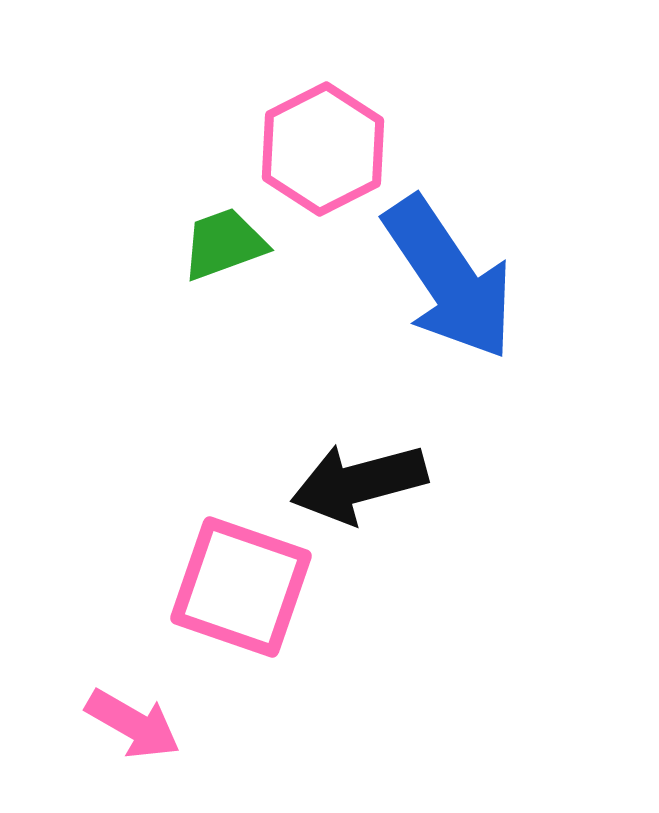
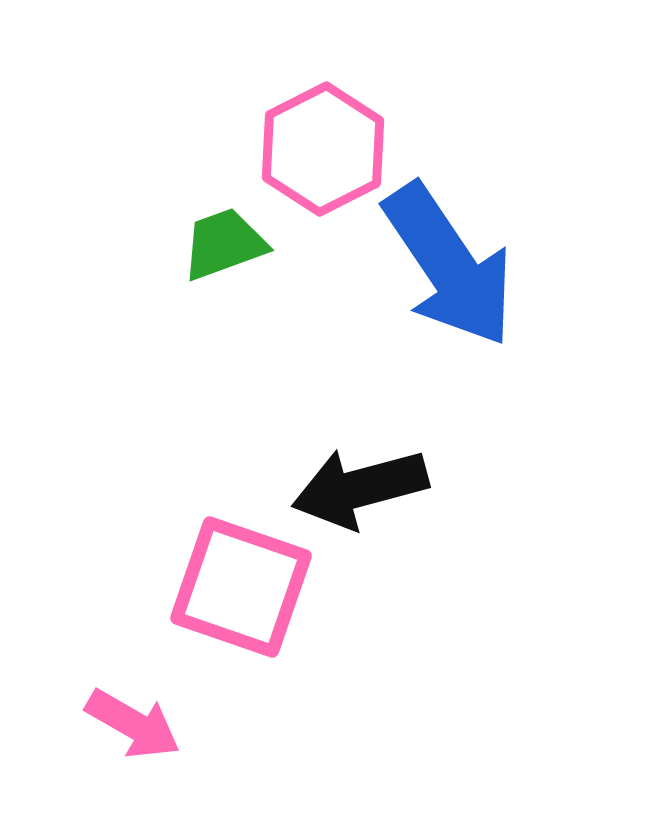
blue arrow: moved 13 px up
black arrow: moved 1 px right, 5 px down
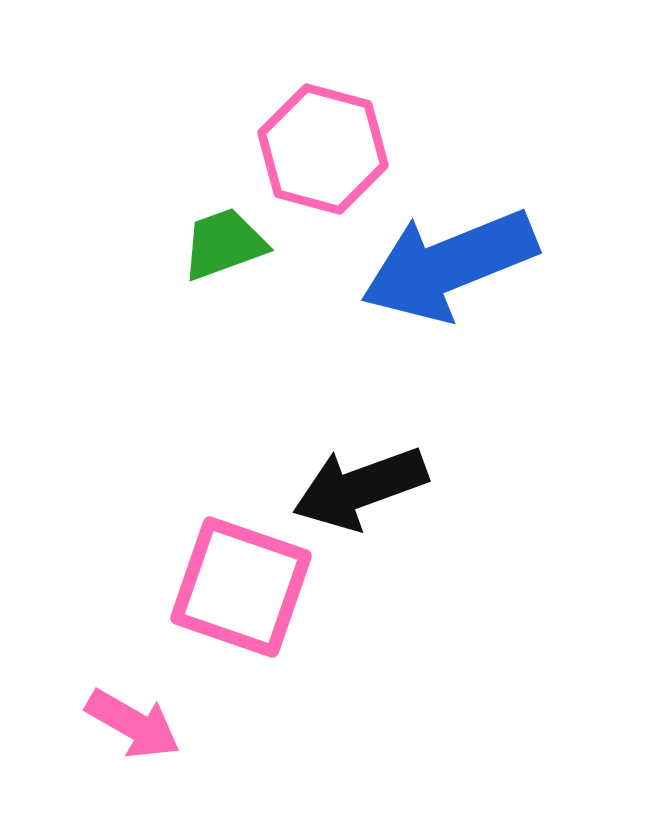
pink hexagon: rotated 18 degrees counterclockwise
blue arrow: rotated 102 degrees clockwise
black arrow: rotated 5 degrees counterclockwise
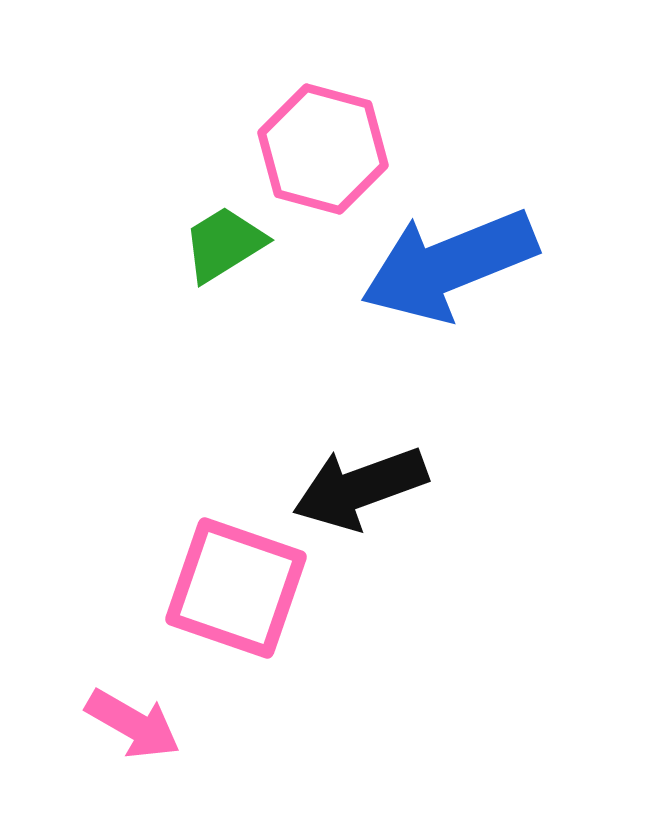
green trapezoid: rotated 12 degrees counterclockwise
pink square: moved 5 px left, 1 px down
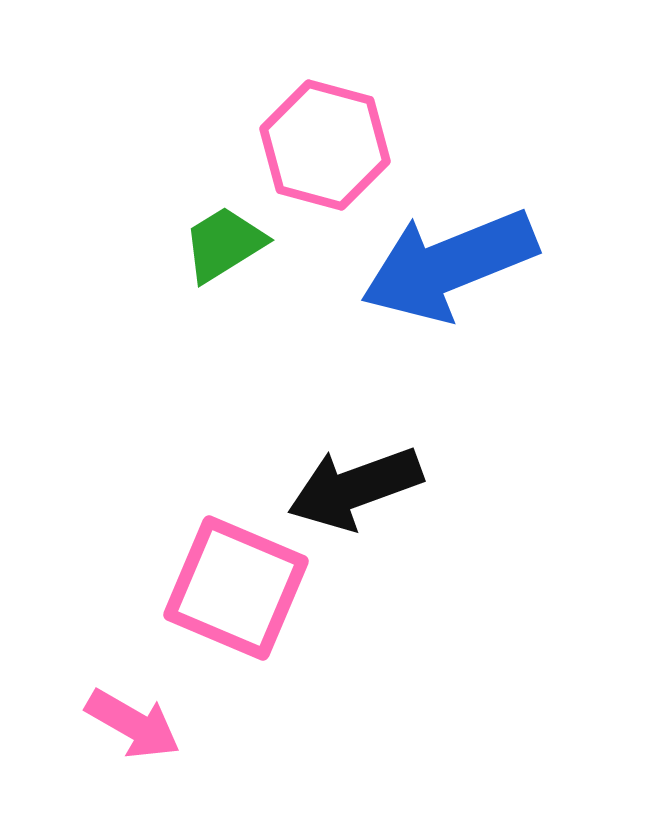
pink hexagon: moved 2 px right, 4 px up
black arrow: moved 5 px left
pink square: rotated 4 degrees clockwise
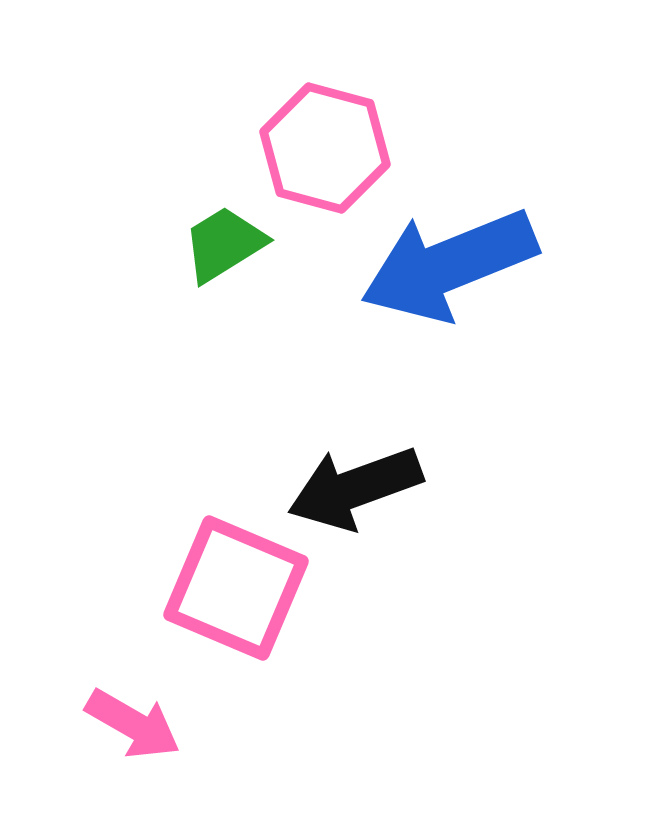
pink hexagon: moved 3 px down
